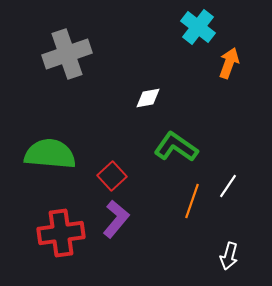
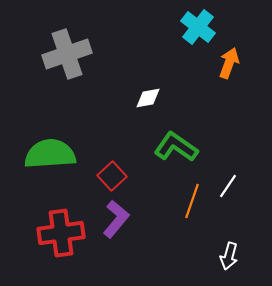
green semicircle: rotated 9 degrees counterclockwise
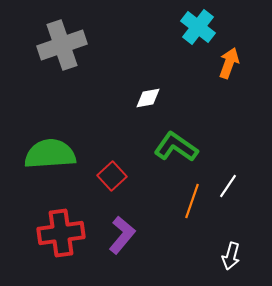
gray cross: moved 5 px left, 9 px up
purple L-shape: moved 6 px right, 16 px down
white arrow: moved 2 px right
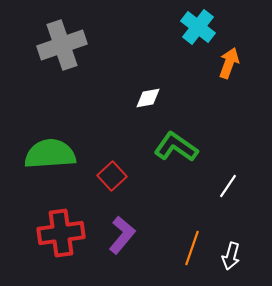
orange line: moved 47 px down
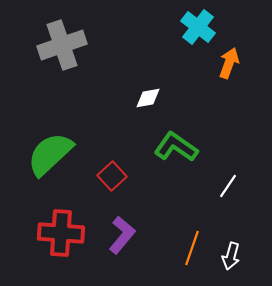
green semicircle: rotated 39 degrees counterclockwise
red cross: rotated 12 degrees clockwise
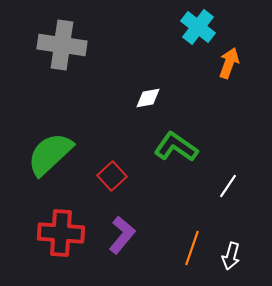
gray cross: rotated 27 degrees clockwise
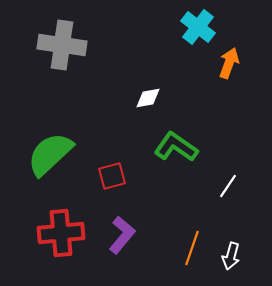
red square: rotated 28 degrees clockwise
red cross: rotated 9 degrees counterclockwise
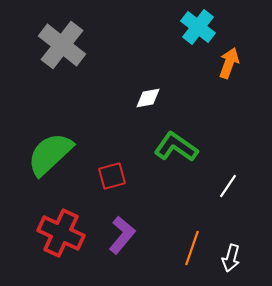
gray cross: rotated 30 degrees clockwise
red cross: rotated 30 degrees clockwise
white arrow: moved 2 px down
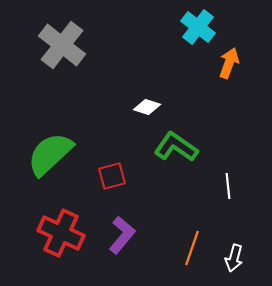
white diamond: moved 1 px left, 9 px down; rotated 28 degrees clockwise
white line: rotated 40 degrees counterclockwise
white arrow: moved 3 px right
